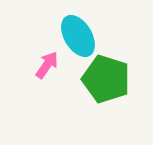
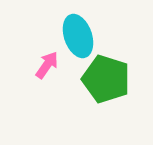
cyan ellipse: rotated 12 degrees clockwise
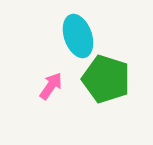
pink arrow: moved 4 px right, 21 px down
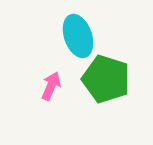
pink arrow: rotated 12 degrees counterclockwise
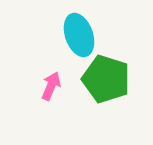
cyan ellipse: moved 1 px right, 1 px up
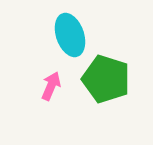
cyan ellipse: moved 9 px left
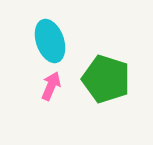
cyan ellipse: moved 20 px left, 6 px down
